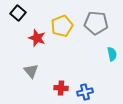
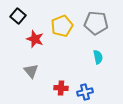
black square: moved 3 px down
red star: moved 2 px left, 1 px down
cyan semicircle: moved 14 px left, 3 px down
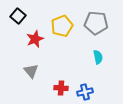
red star: rotated 30 degrees clockwise
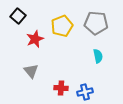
cyan semicircle: moved 1 px up
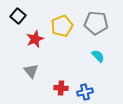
cyan semicircle: rotated 32 degrees counterclockwise
